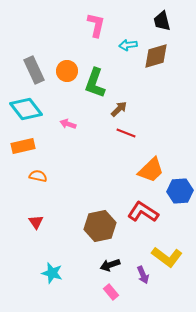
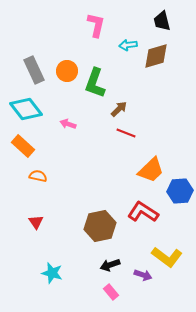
orange rectangle: rotated 55 degrees clockwise
purple arrow: rotated 48 degrees counterclockwise
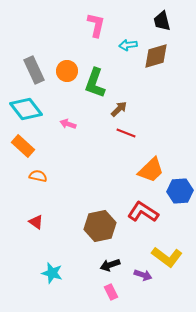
red triangle: rotated 21 degrees counterclockwise
pink rectangle: rotated 14 degrees clockwise
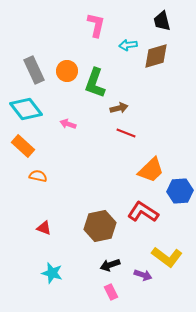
brown arrow: moved 1 px up; rotated 30 degrees clockwise
red triangle: moved 8 px right, 6 px down; rotated 14 degrees counterclockwise
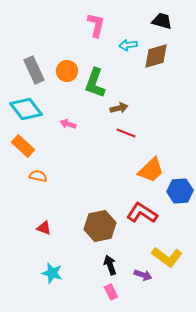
black trapezoid: rotated 120 degrees clockwise
red L-shape: moved 1 px left, 1 px down
black arrow: rotated 90 degrees clockwise
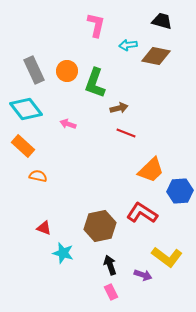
brown diamond: rotated 28 degrees clockwise
cyan star: moved 11 px right, 20 px up
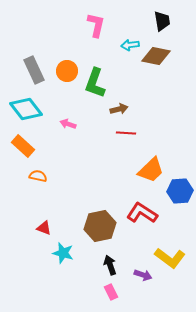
black trapezoid: rotated 65 degrees clockwise
cyan arrow: moved 2 px right
brown arrow: moved 1 px down
red line: rotated 18 degrees counterclockwise
yellow L-shape: moved 3 px right, 1 px down
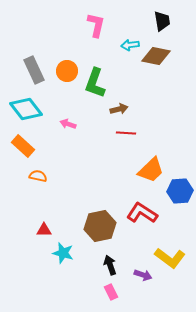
red triangle: moved 2 px down; rotated 21 degrees counterclockwise
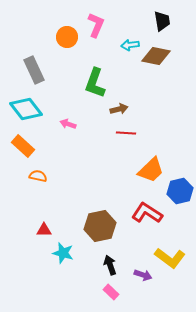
pink L-shape: rotated 10 degrees clockwise
orange circle: moved 34 px up
blue hexagon: rotated 10 degrees counterclockwise
red L-shape: moved 5 px right
pink rectangle: rotated 21 degrees counterclockwise
